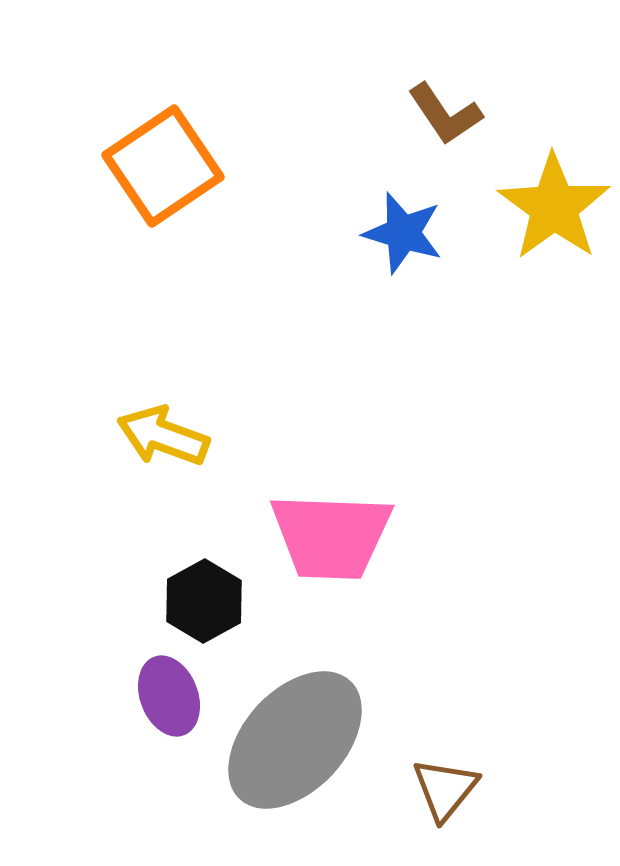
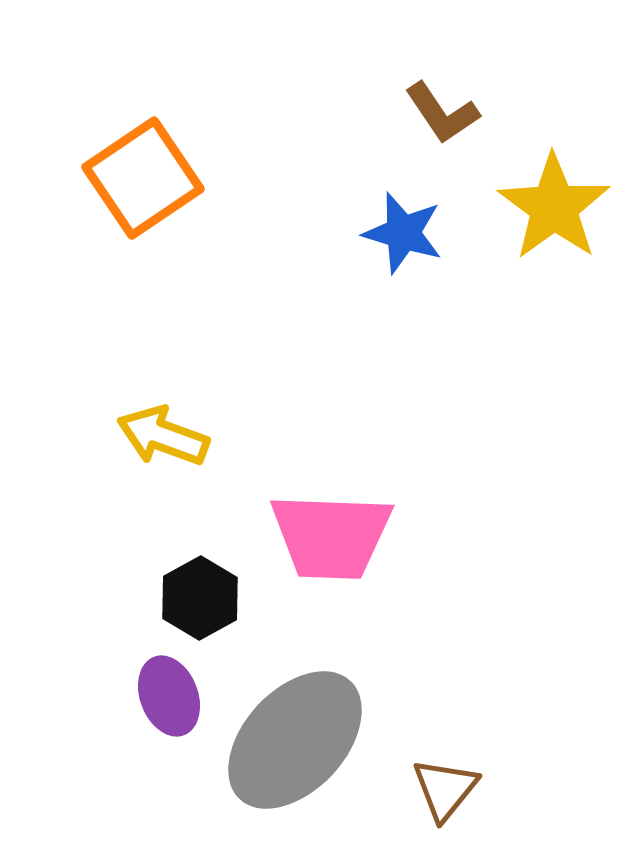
brown L-shape: moved 3 px left, 1 px up
orange square: moved 20 px left, 12 px down
black hexagon: moved 4 px left, 3 px up
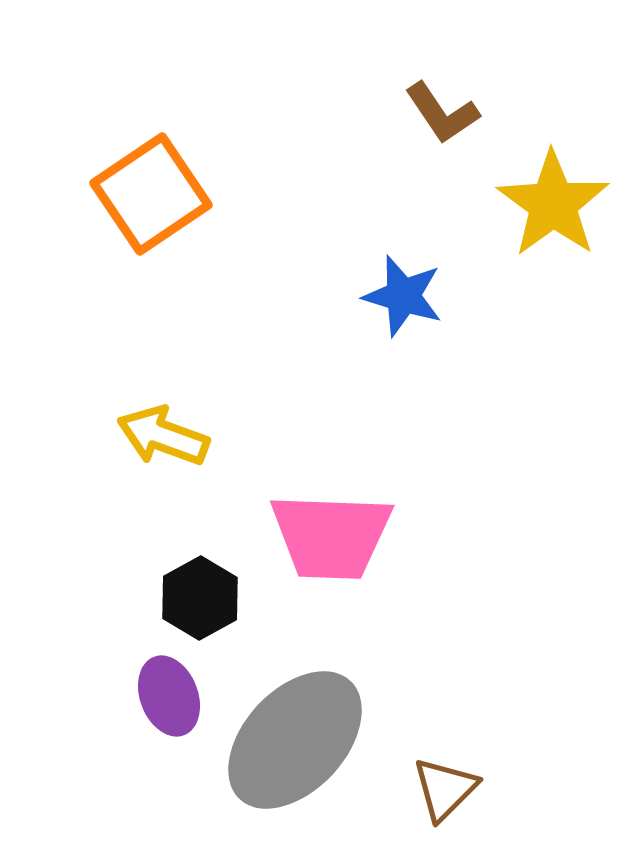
orange square: moved 8 px right, 16 px down
yellow star: moved 1 px left, 3 px up
blue star: moved 63 px down
brown triangle: rotated 6 degrees clockwise
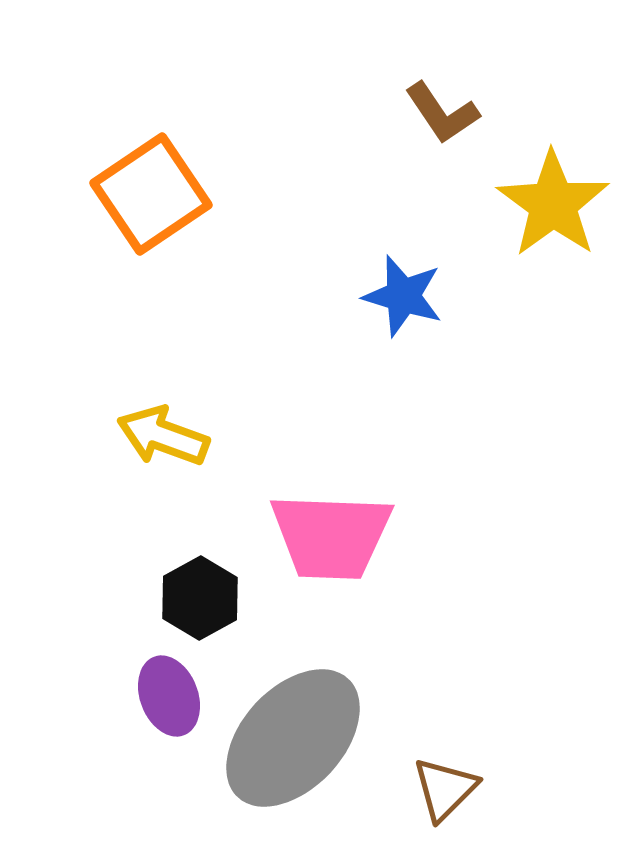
gray ellipse: moved 2 px left, 2 px up
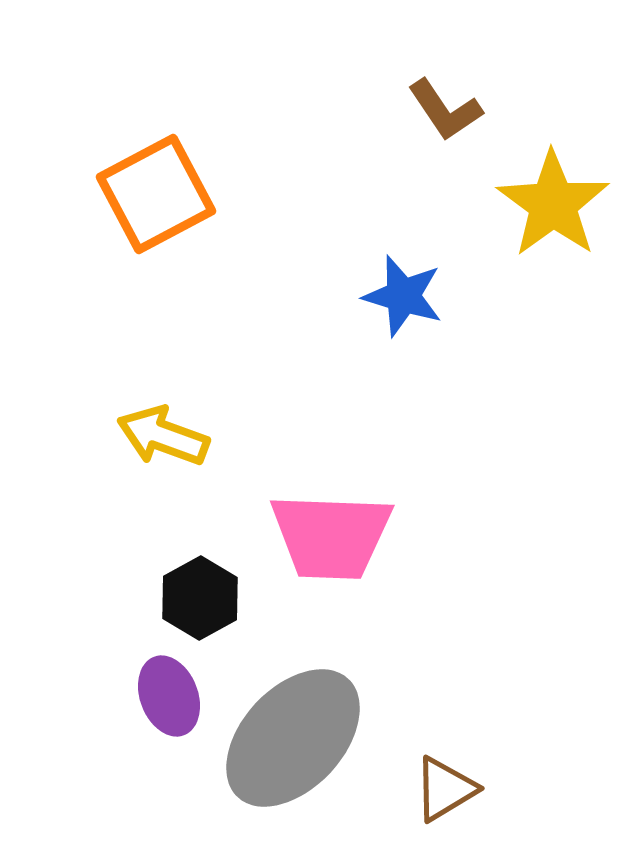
brown L-shape: moved 3 px right, 3 px up
orange square: moved 5 px right; rotated 6 degrees clockwise
brown triangle: rotated 14 degrees clockwise
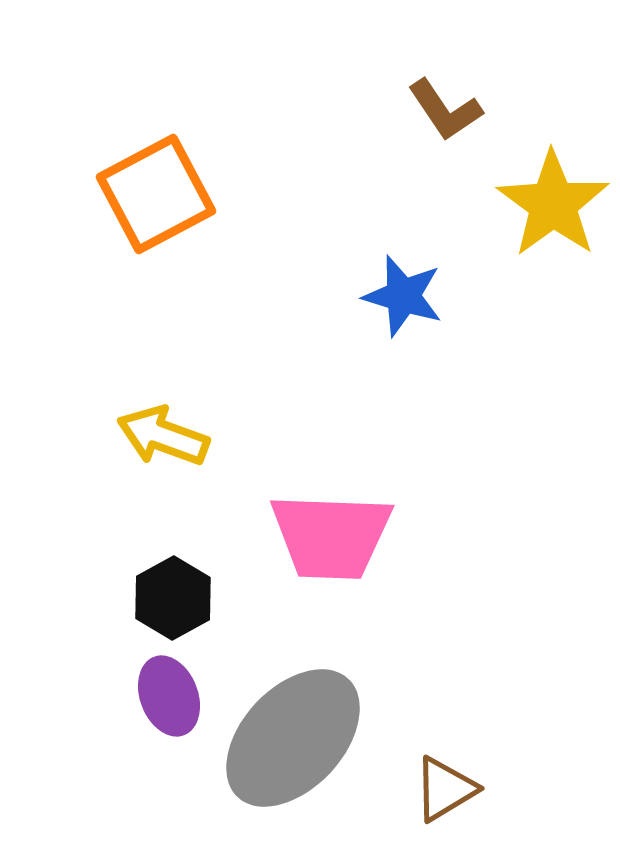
black hexagon: moved 27 px left
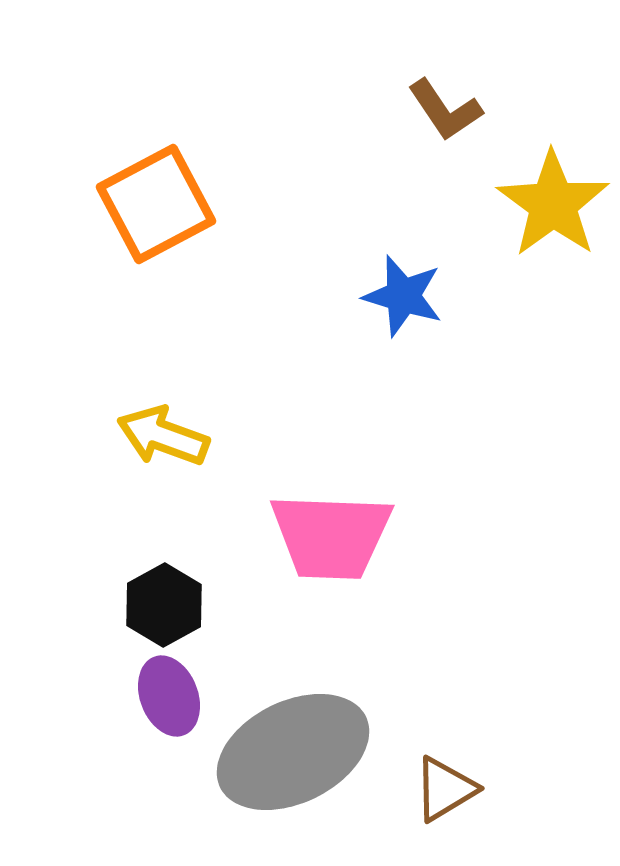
orange square: moved 10 px down
black hexagon: moved 9 px left, 7 px down
gray ellipse: moved 14 px down; rotated 21 degrees clockwise
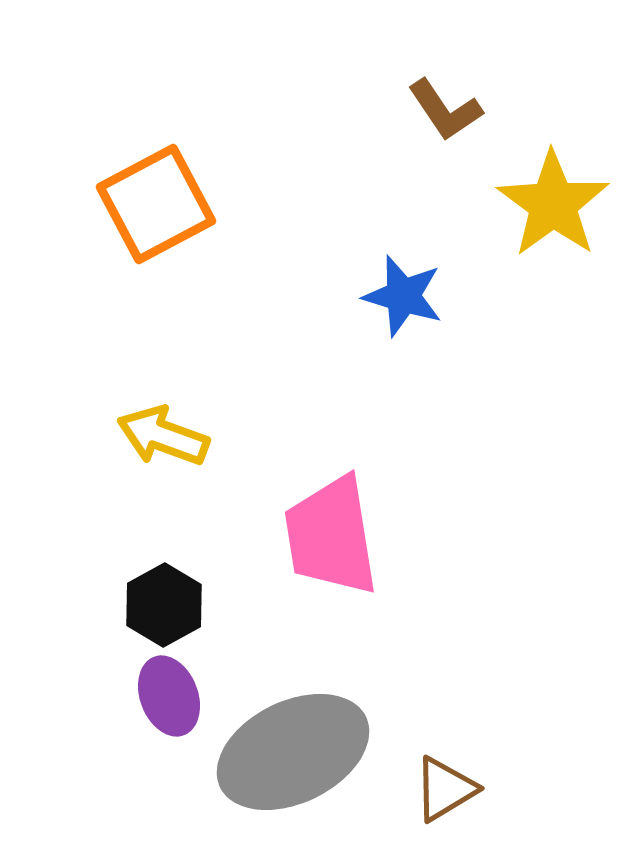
pink trapezoid: rotated 79 degrees clockwise
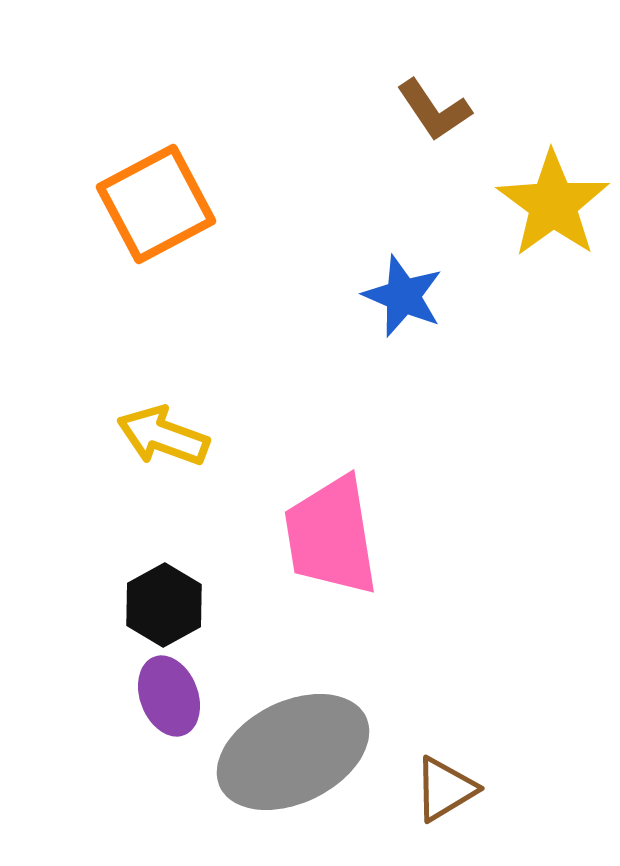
brown L-shape: moved 11 px left
blue star: rotated 6 degrees clockwise
